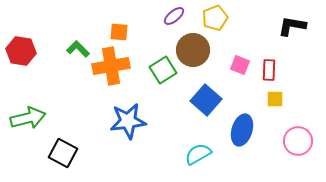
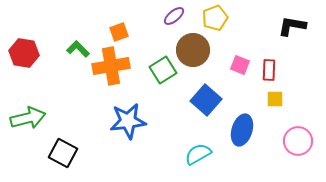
orange square: rotated 24 degrees counterclockwise
red hexagon: moved 3 px right, 2 px down
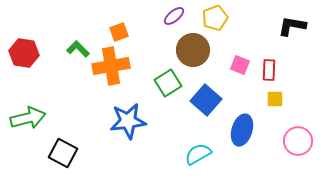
green square: moved 5 px right, 13 px down
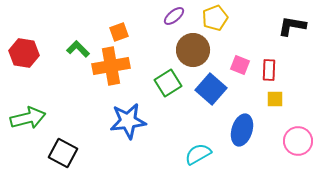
blue square: moved 5 px right, 11 px up
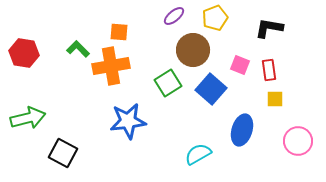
black L-shape: moved 23 px left, 2 px down
orange square: rotated 24 degrees clockwise
red rectangle: rotated 10 degrees counterclockwise
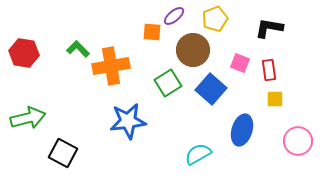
yellow pentagon: moved 1 px down
orange square: moved 33 px right
pink square: moved 2 px up
